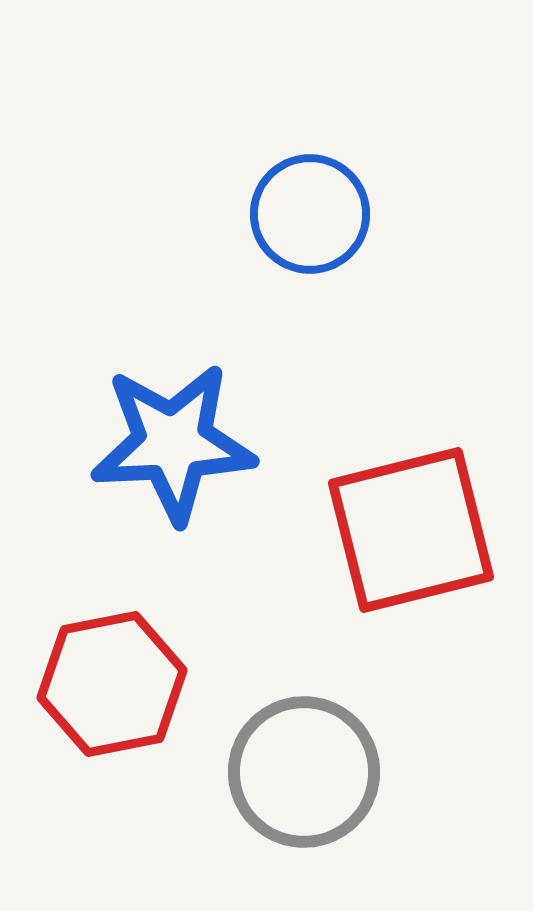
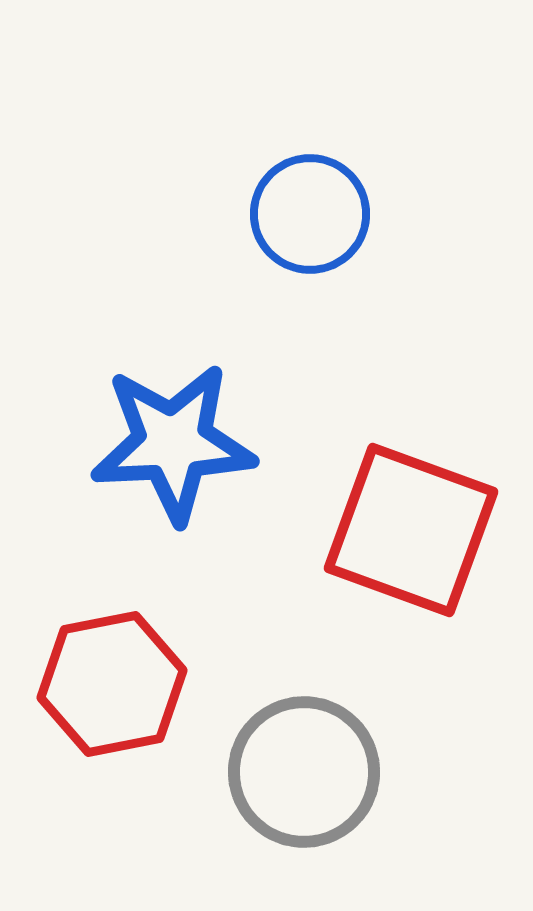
red square: rotated 34 degrees clockwise
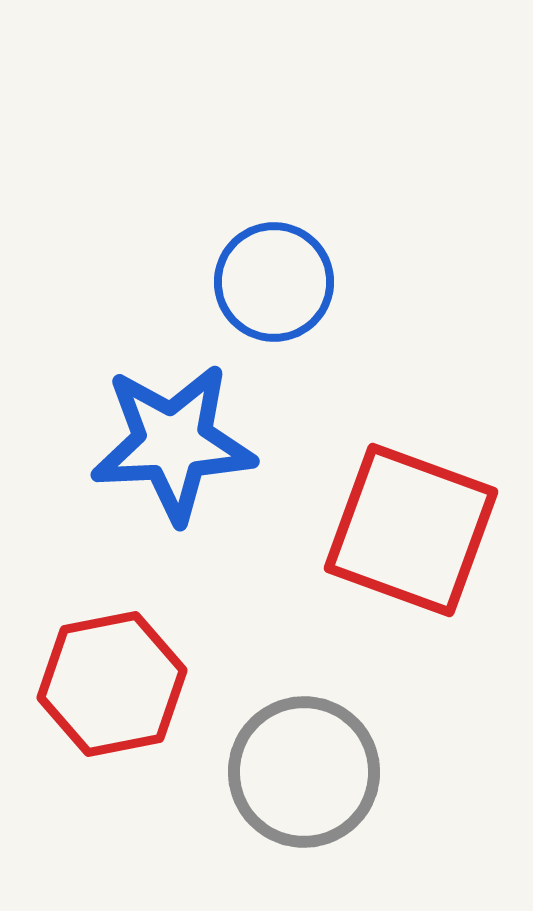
blue circle: moved 36 px left, 68 px down
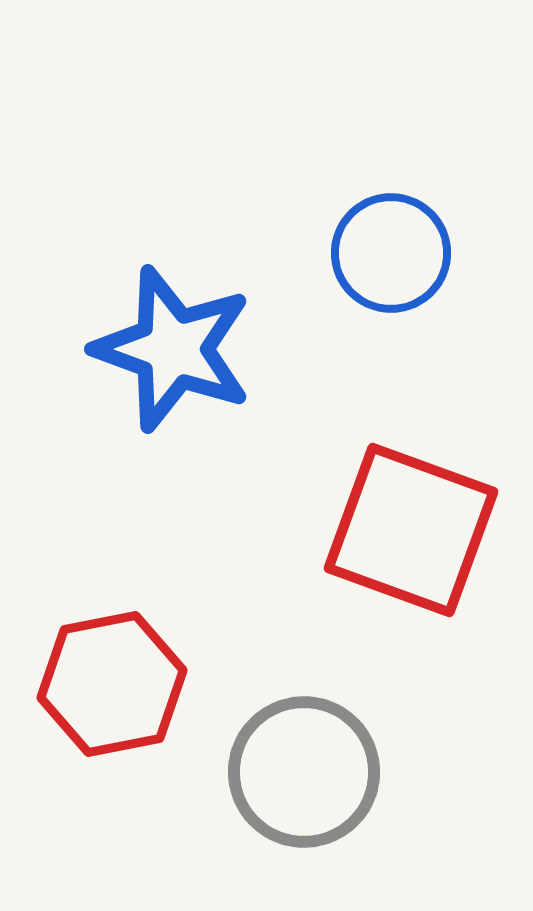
blue circle: moved 117 px right, 29 px up
blue star: moved 94 px up; rotated 23 degrees clockwise
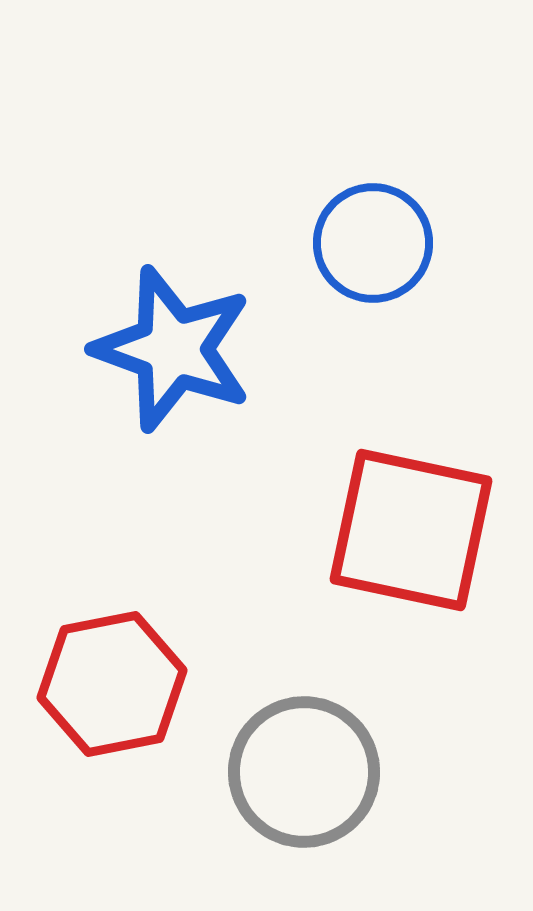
blue circle: moved 18 px left, 10 px up
red square: rotated 8 degrees counterclockwise
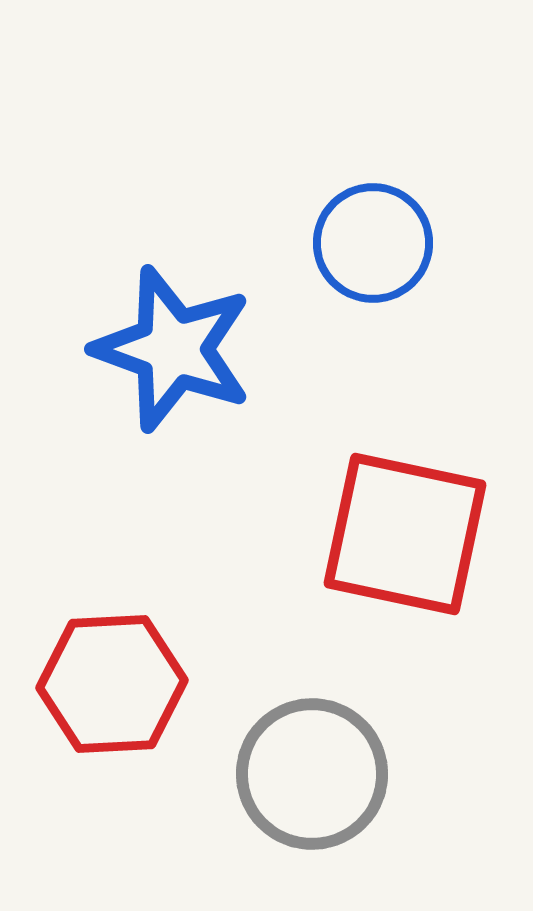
red square: moved 6 px left, 4 px down
red hexagon: rotated 8 degrees clockwise
gray circle: moved 8 px right, 2 px down
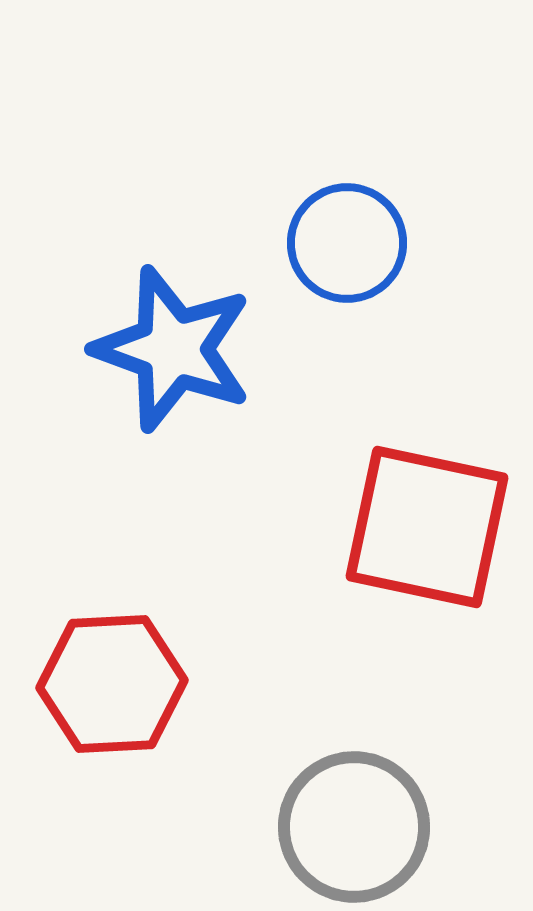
blue circle: moved 26 px left
red square: moved 22 px right, 7 px up
gray circle: moved 42 px right, 53 px down
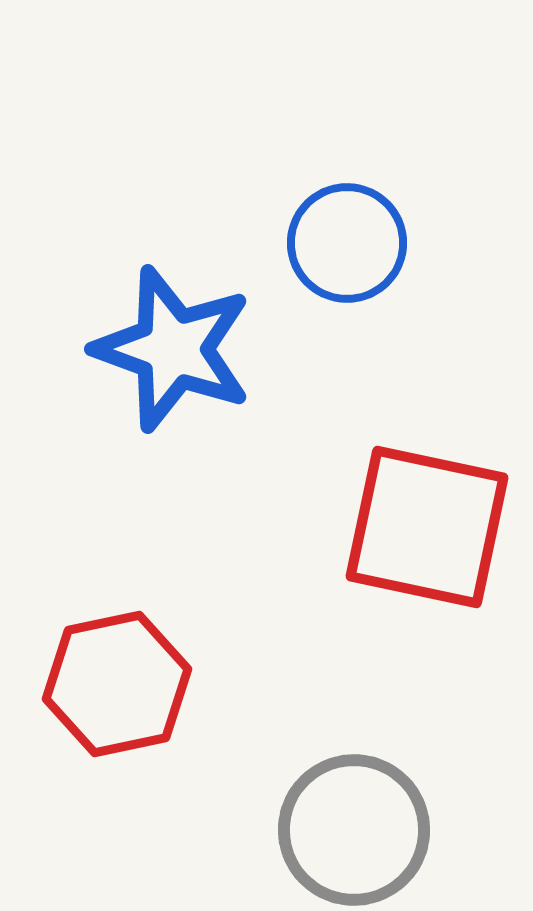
red hexagon: moved 5 px right; rotated 9 degrees counterclockwise
gray circle: moved 3 px down
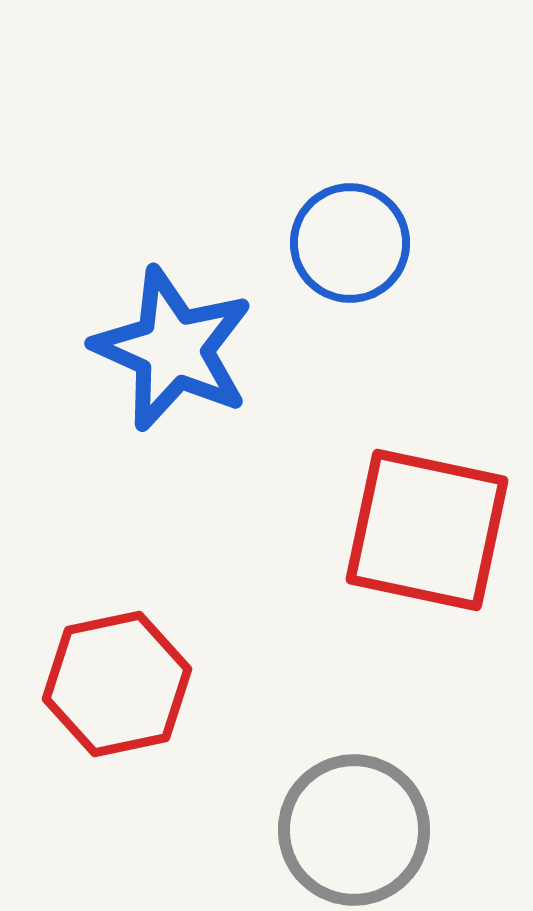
blue circle: moved 3 px right
blue star: rotated 4 degrees clockwise
red square: moved 3 px down
